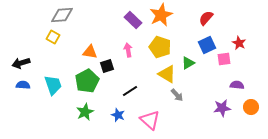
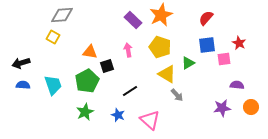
blue square: rotated 18 degrees clockwise
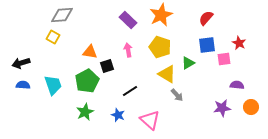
purple rectangle: moved 5 px left
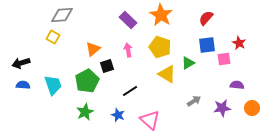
orange star: rotated 15 degrees counterclockwise
orange triangle: moved 3 px right, 3 px up; rotated 49 degrees counterclockwise
gray arrow: moved 17 px right, 6 px down; rotated 80 degrees counterclockwise
orange circle: moved 1 px right, 1 px down
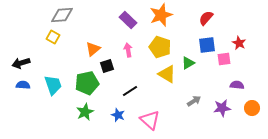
orange star: rotated 20 degrees clockwise
green pentagon: moved 2 px down; rotated 15 degrees clockwise
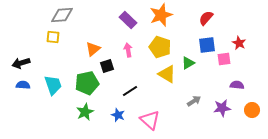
yellow square: rotated 24 degrees counterclockwise
orange circle: moved 2 px down
